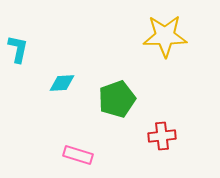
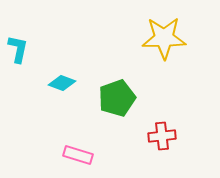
yellow star: moved 1 px left, 2 px down
cyan diamond: rotated 24 degrees clockwise
green pentagon: moved 1 px up
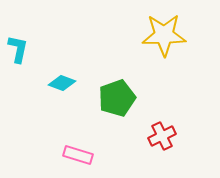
yellow star: moved 3 px up
red cross: rotated 20 degrees counterclockwise
